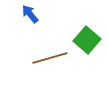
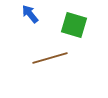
green square: moved 13 px left, 15 px up; rotated 24 degrees counterclockwise
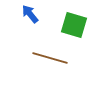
brown line: rotated 32 degrees clockwise
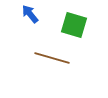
brown line: moved 2 px right
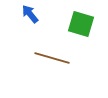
green square: moved 7 px right, 1 px up
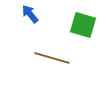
green square: moved 2 px right, 1 px down
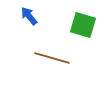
blue arrow: moved 1 px left, 2 px down
